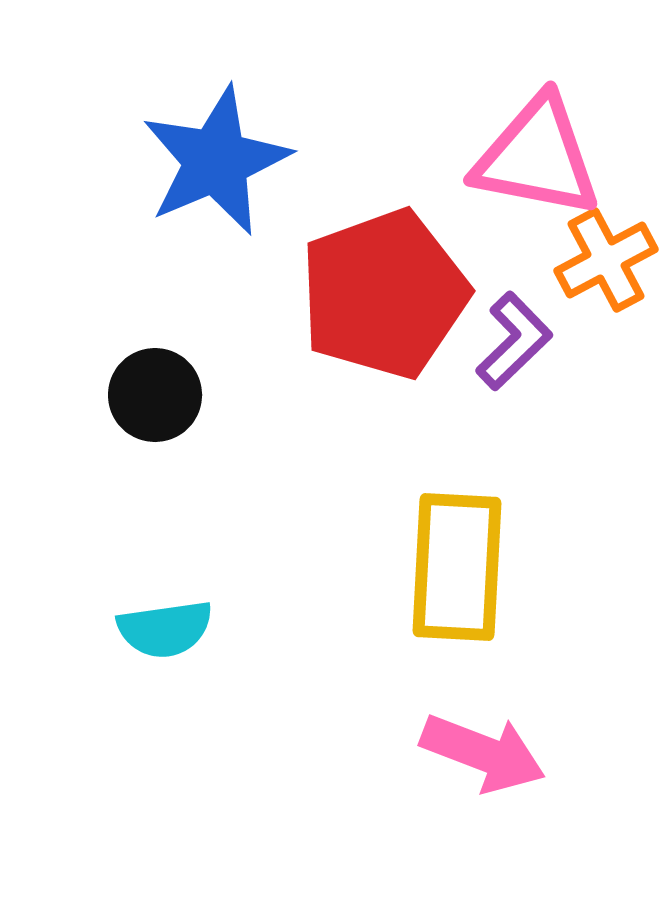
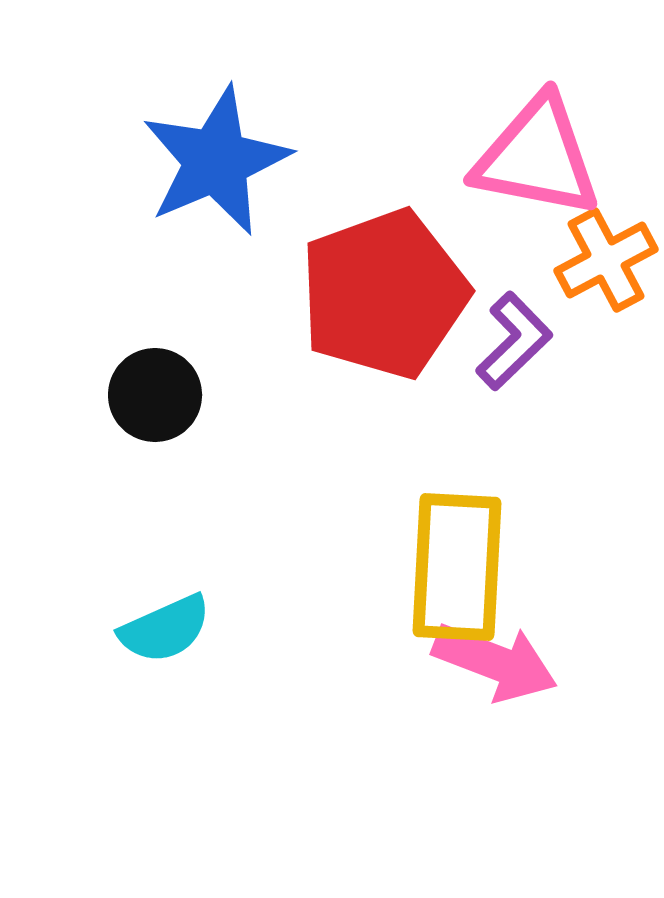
cyan semicircle: rotated 16 degrees counterclockwise
pink arrow: moved 12 px right, 91 px up
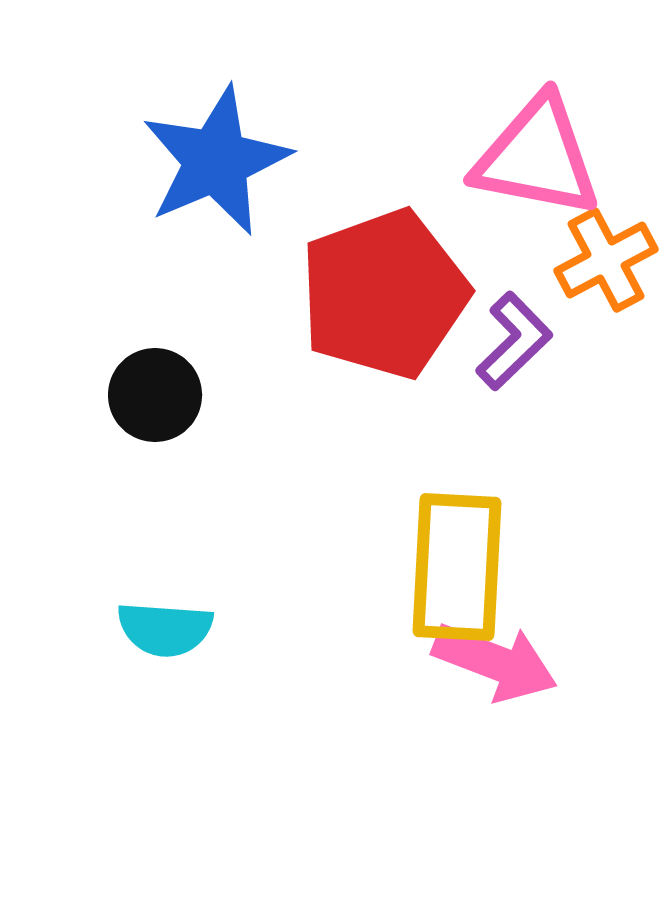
cyan semicircle: rotated 28 degrees clockwise
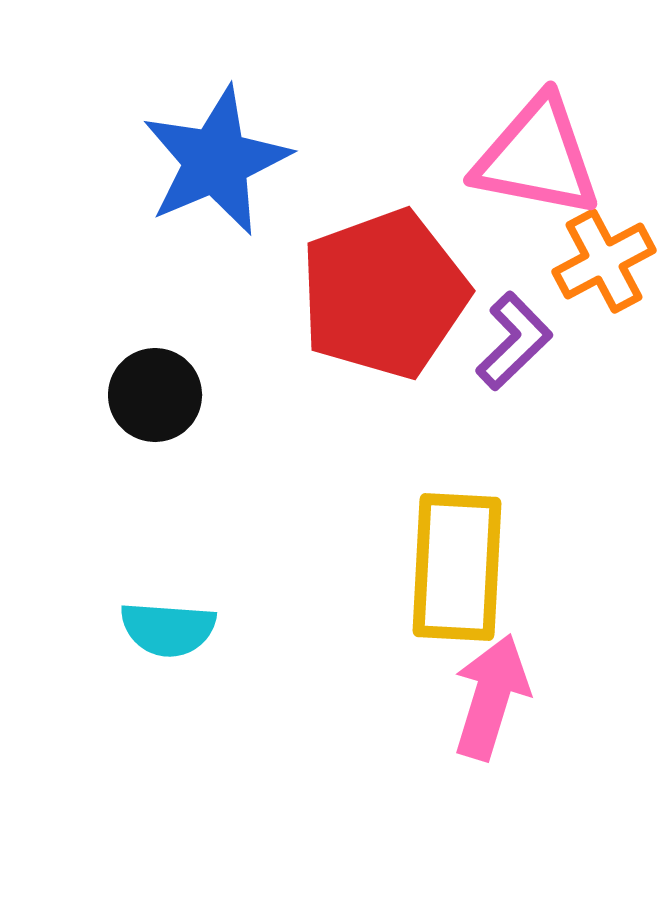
orange cross: moved 2 px left, 1 px down
cyan semicircle: moved 3 px right
pink arrow: moved 4 px left, 35 px down; rotated 94 degrees counterclockwise
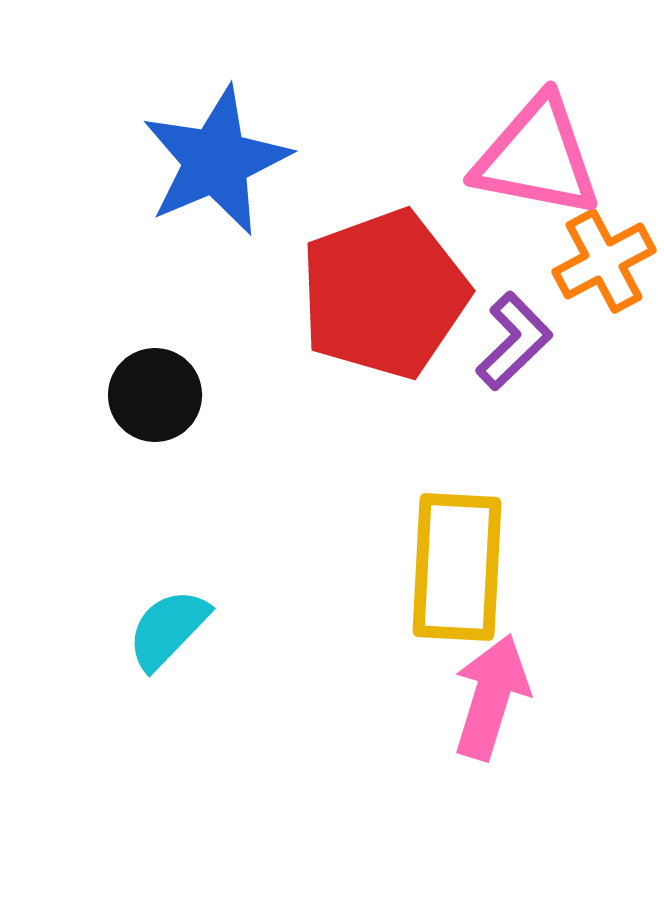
cyan semicircle: rotated 130 degrees clockwise
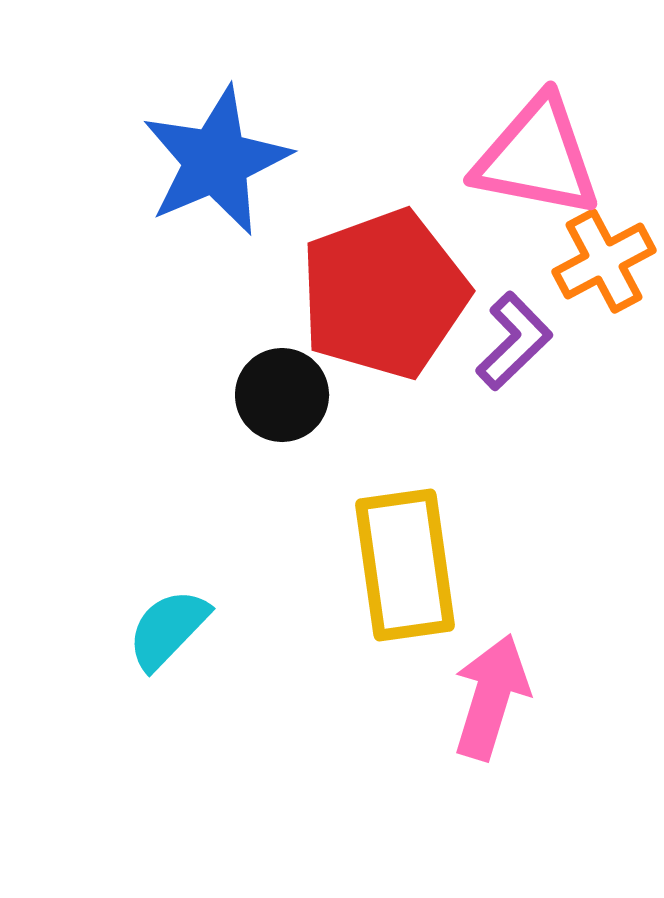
black circle: moved 127 px right
yellow rectangle: moved 52 px left, 2 px up; rotated 11 degrees counterclockwise
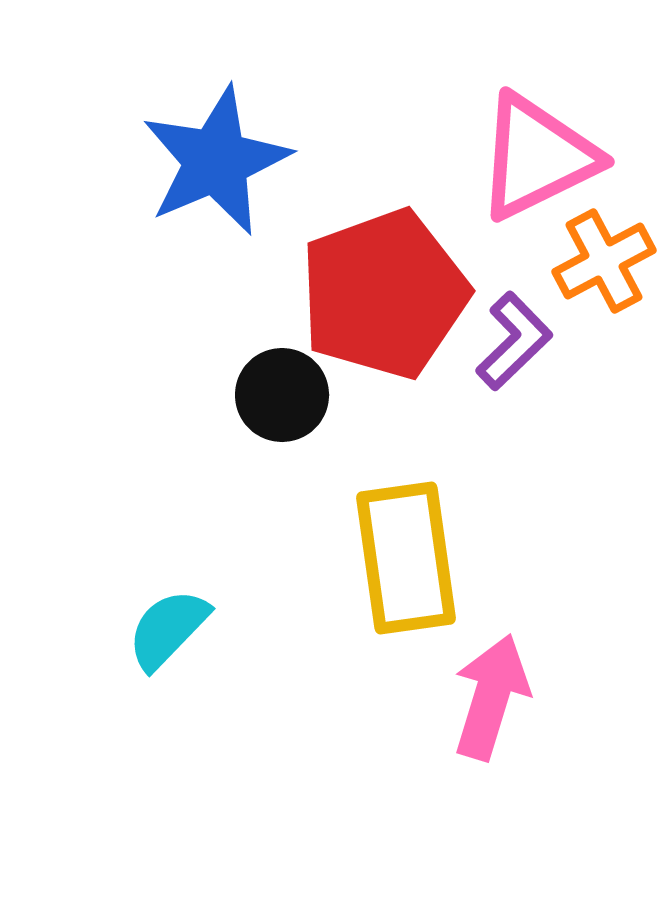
pink triangle: rotated 37 degrees counterclockwise
yellow rectangle: moved 1 px right, 7 px up
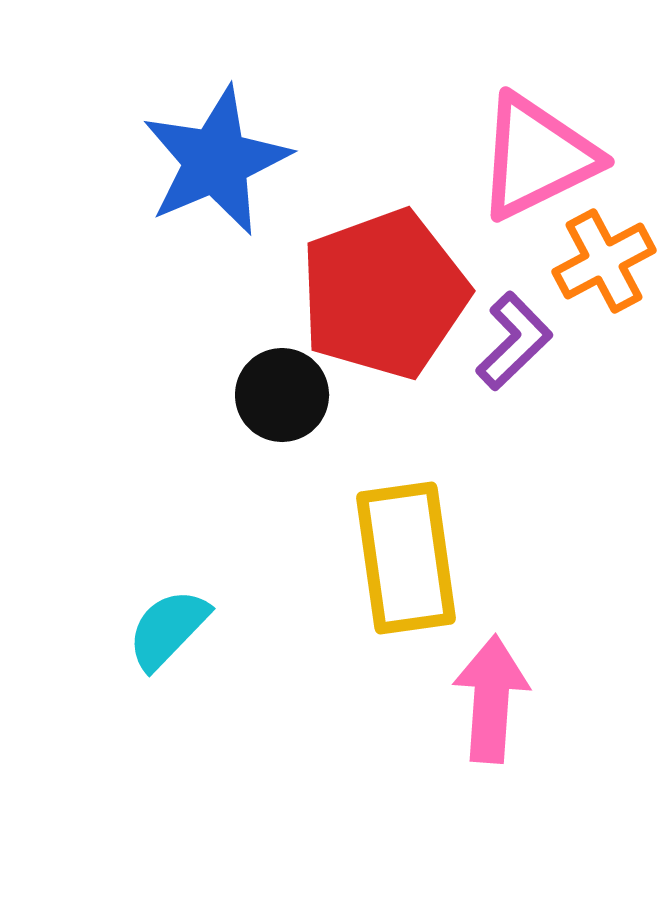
pink arrow: moved 2 px down; rotated 13 degrees counterclockwise
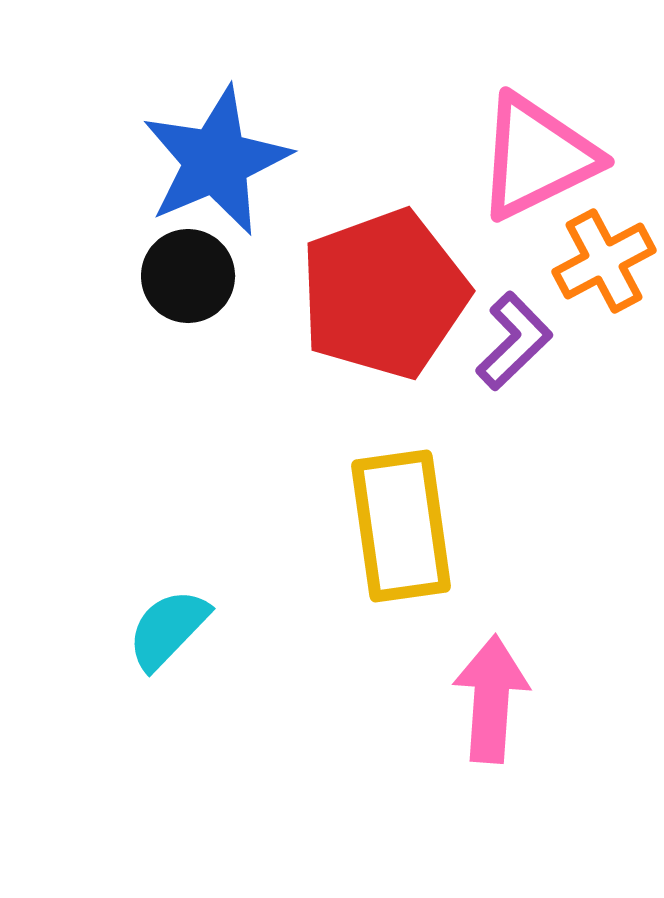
black circle: moved 94 px left, 119 px up
yellow rectangle: moved 5 px left, 32 px up
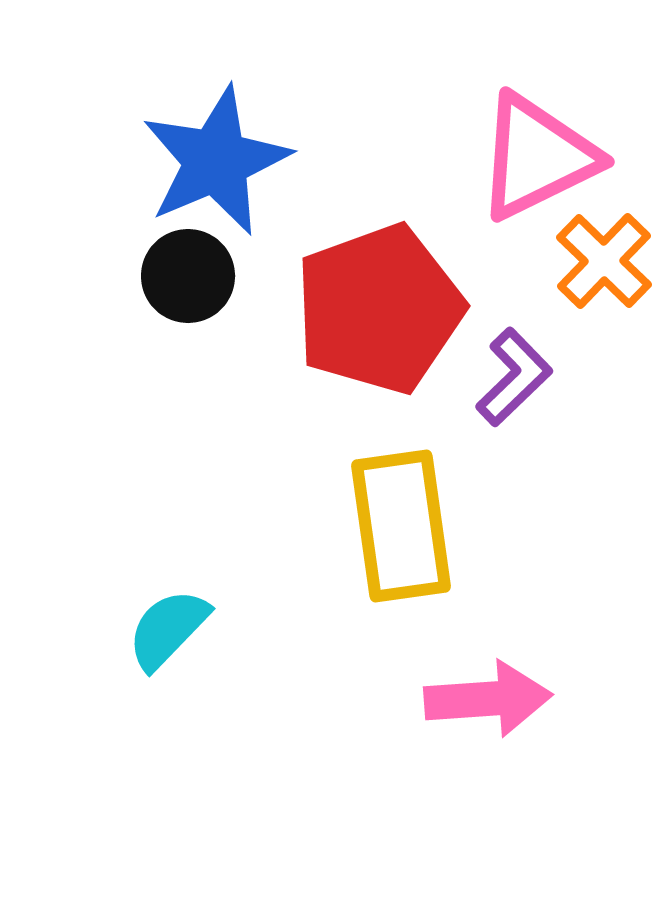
orange cross: rotated 18 degrees counterclockwise
red pentagon: moved 5 px left, 15 px down
purple L-shape: moved 36 px down
pink arrow: moved 3 px left; rotated 82 degrees clockwise
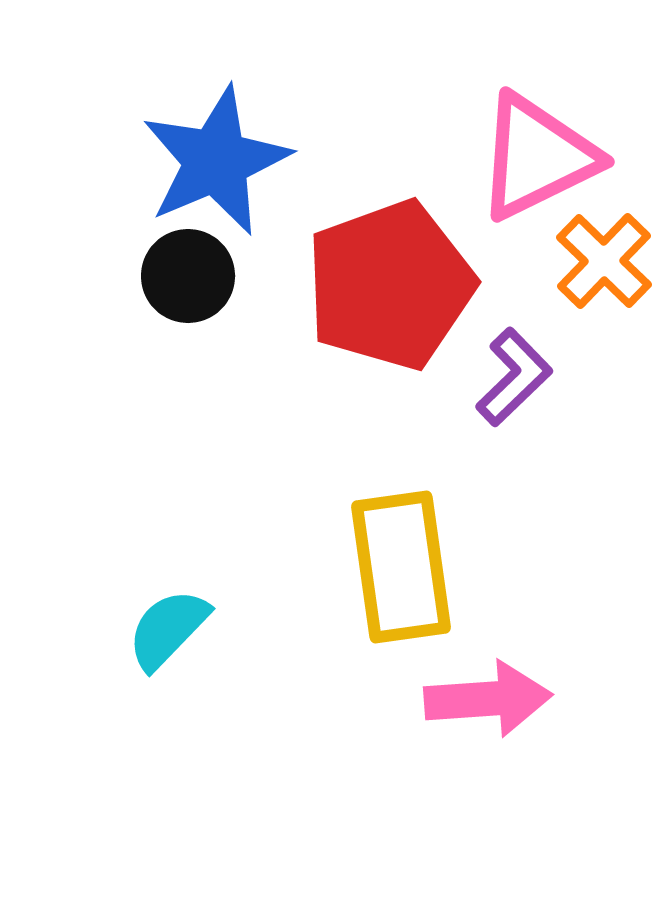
red pentagon: moved 11 px right, 24 px up
yellow rectangle: moved 41 px down
